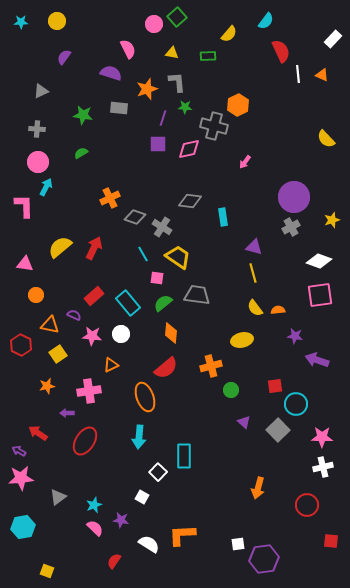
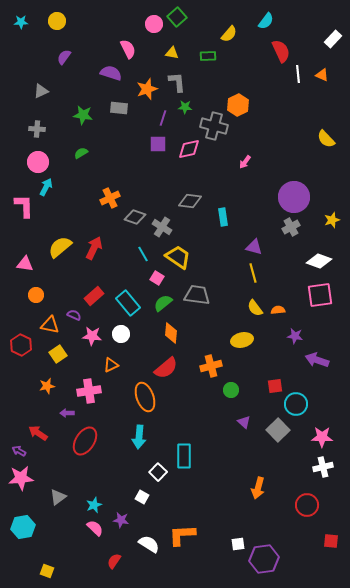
pink square at (157, 278): rotated 24 degrees clockwise
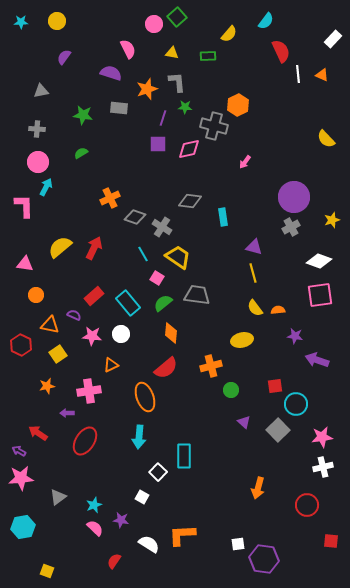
gray triangle at (41, 91): rotated 14 degrees clockwise
pink star at (322, 437): rotated 10 degrees counterclockwise
purple hexagon at (264, 559): rotated 16 degrees clockwise
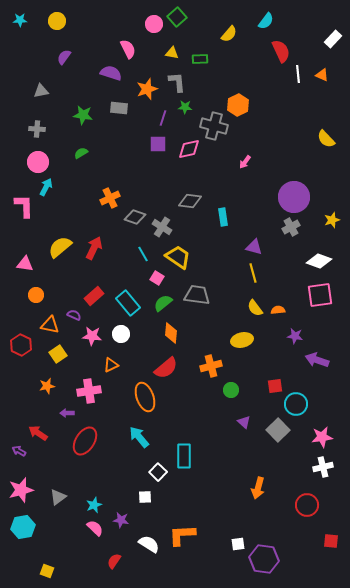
cyan star at (21, 22): moved 1 px left, 2 px up
green rectangle at (208, 56): moved 8 px left, 3 px down
cyan arrow at (139, 437): rotated 135 degrees clockwise
pink star at (21, 478): moved 12 px down; rotated 10 degrees counterclockwise
white square at (142, 497): moved 3 px right; rotated 32 degrees counterclockwise
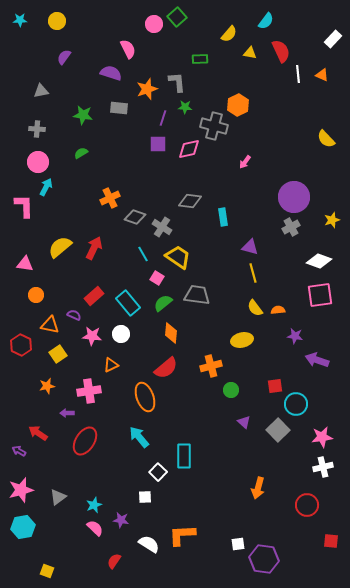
yellow triangle at (172, 53): moved 78 px right
purple triangle at (254, 247): moved 4 px left
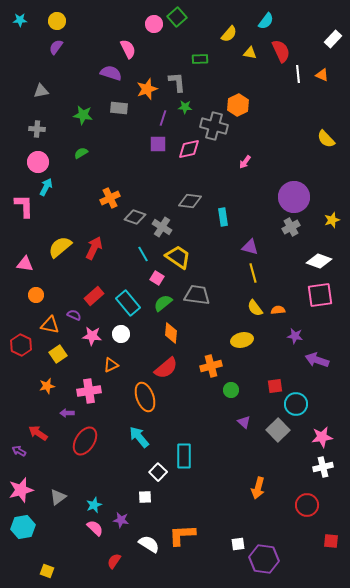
purple semicircle at (64, 57): moved 8 px left, 10 px up
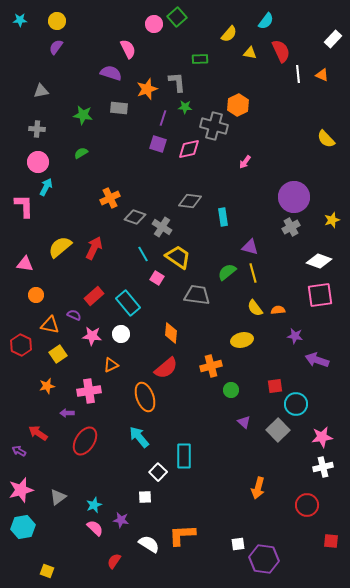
purple square at (158, 144): rotated 18 degrees clockwise
green semicircle at (163, 303): moved 64 px right, 31 px up
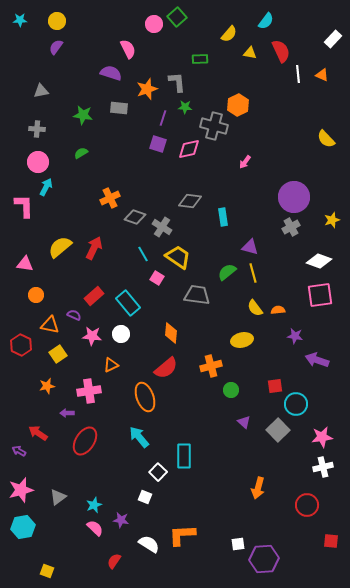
white square at (145, 497): rotated 24 degrees clockwise
purple hexagon at (264, 559): rotated 12 degrees counterclockwise
